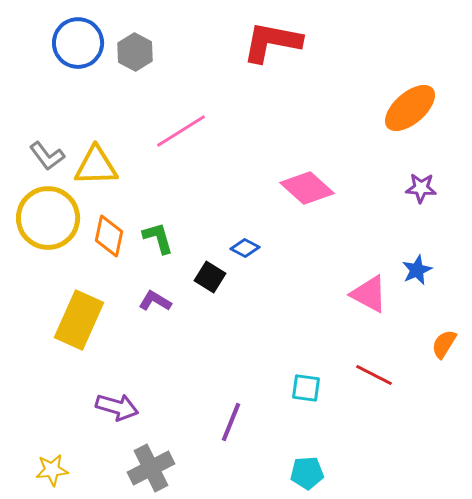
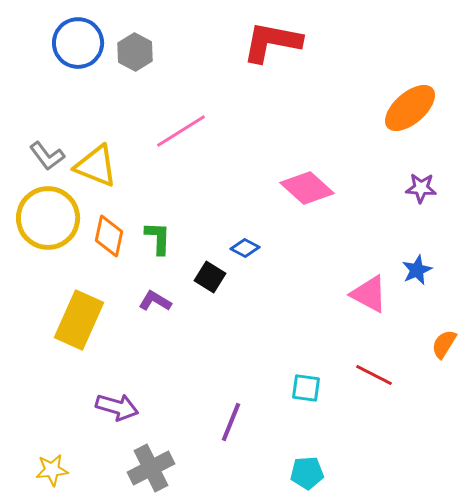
yellow triangle: rotated 24 degrees clockwise
green L-shape: rotated 18 degrees clockwise
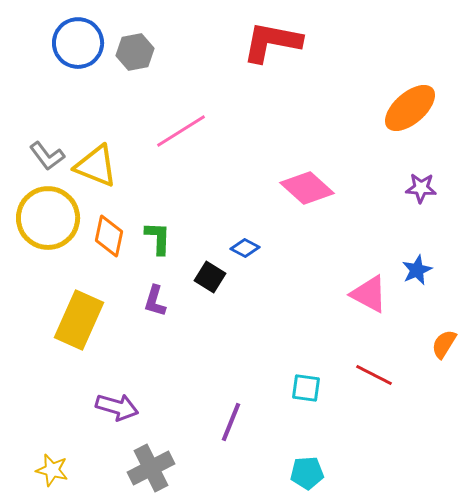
gray hexagon: rotated 21 degrees clockwise
purple L-shape: rotated 104 degrees counterclockwise
yellow star: rotated 20 degrees clockwise
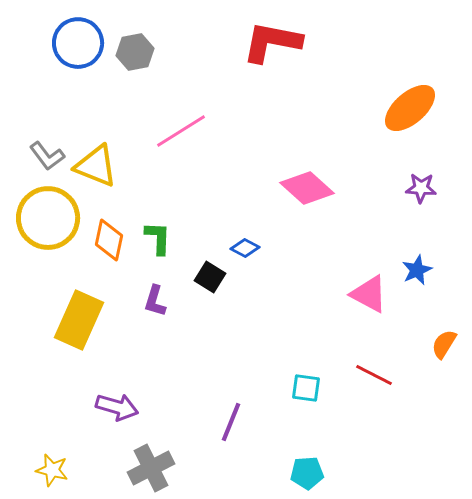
orange diamond: moved 4 px down
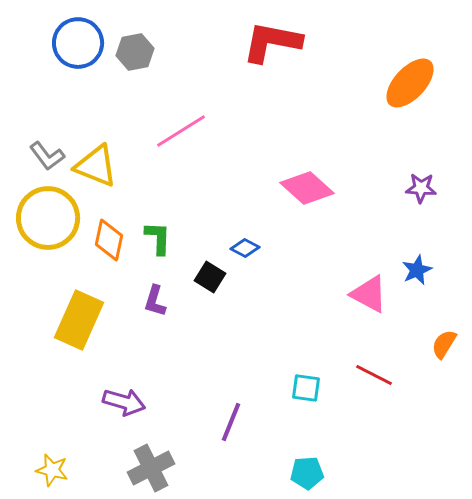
orange ellipse: moved 25 px up; rotated 6 degrees counterclockwise
purple arrow: moved 7 px right, 5 px up
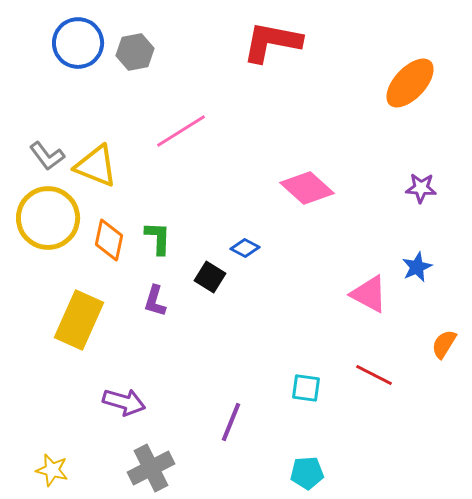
blue star: moved 3 px up
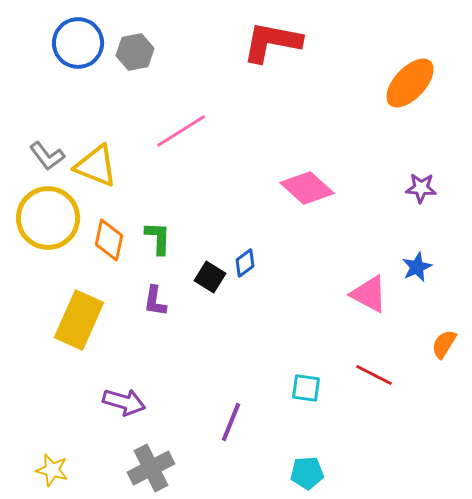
blue diamond: moved 15 px down; rotated 64 degrees counterclockwise
purple L-shape: rotated 8 degrees counterclockwise
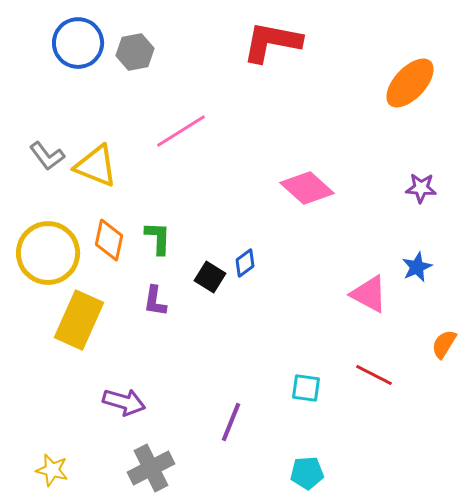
yellow circle: moved 35 px down
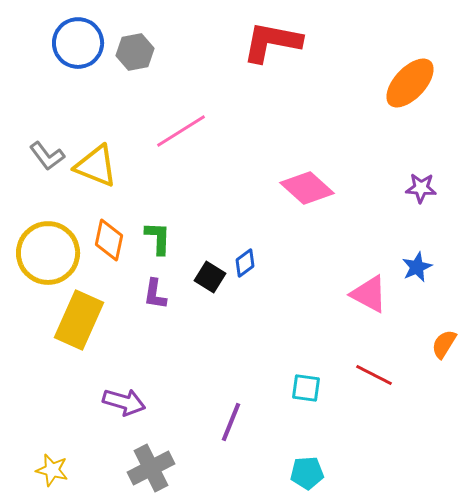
purple L-shape: moved 7 px up
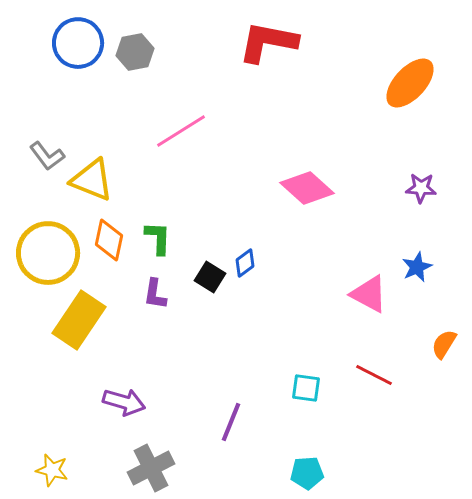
red L-shape: moved 4 px left
yellow triangle: moved 4 px left, 14 px down
yellow rectangle: rotated 10 degrees clockwise
